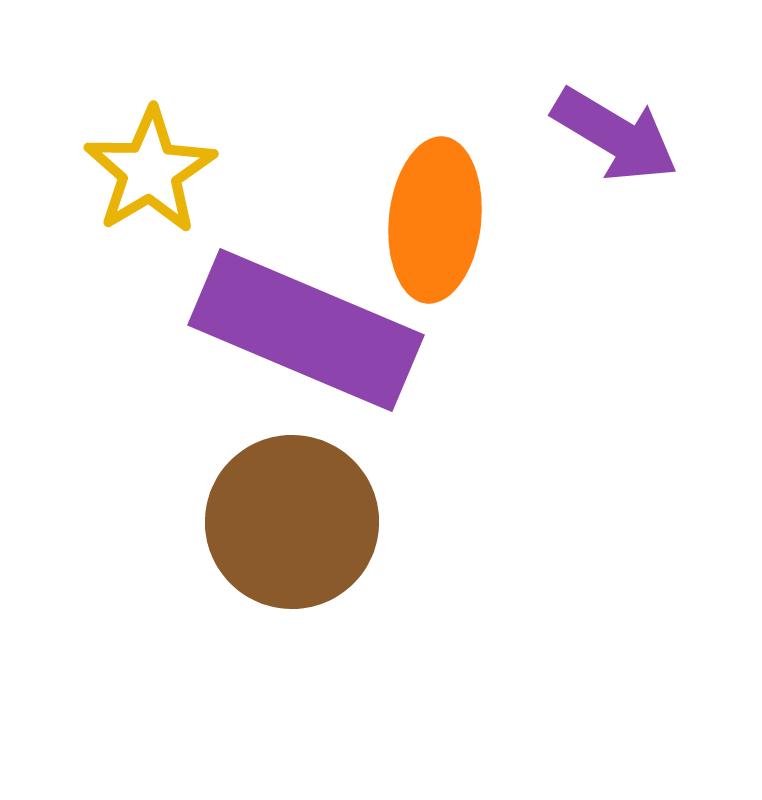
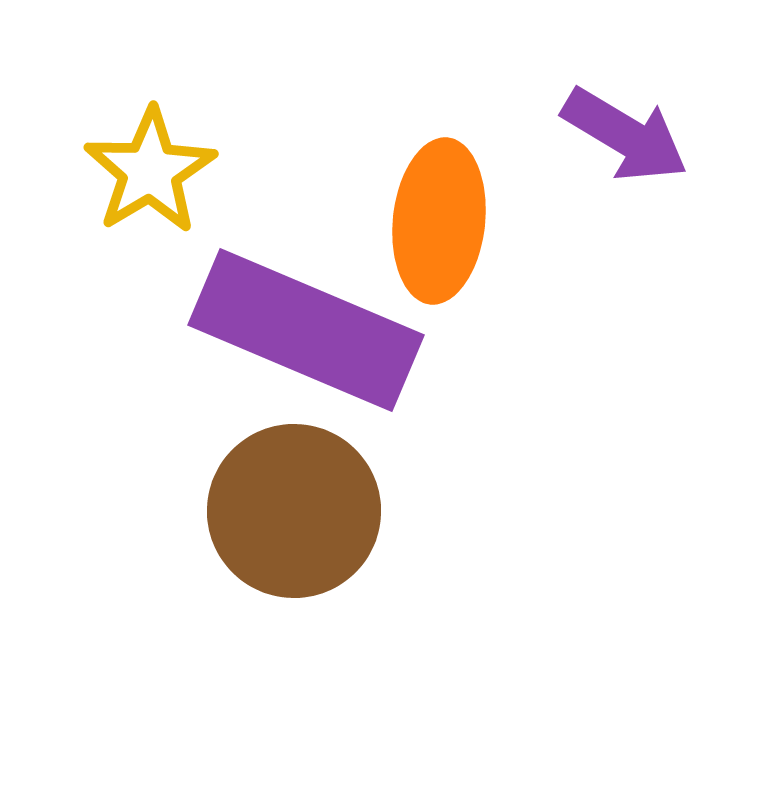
purple arrow: moved 10 px right
orange ellipse: moved 4 px right, 1 px down
brown circle: moved 2 px right, 11 px up
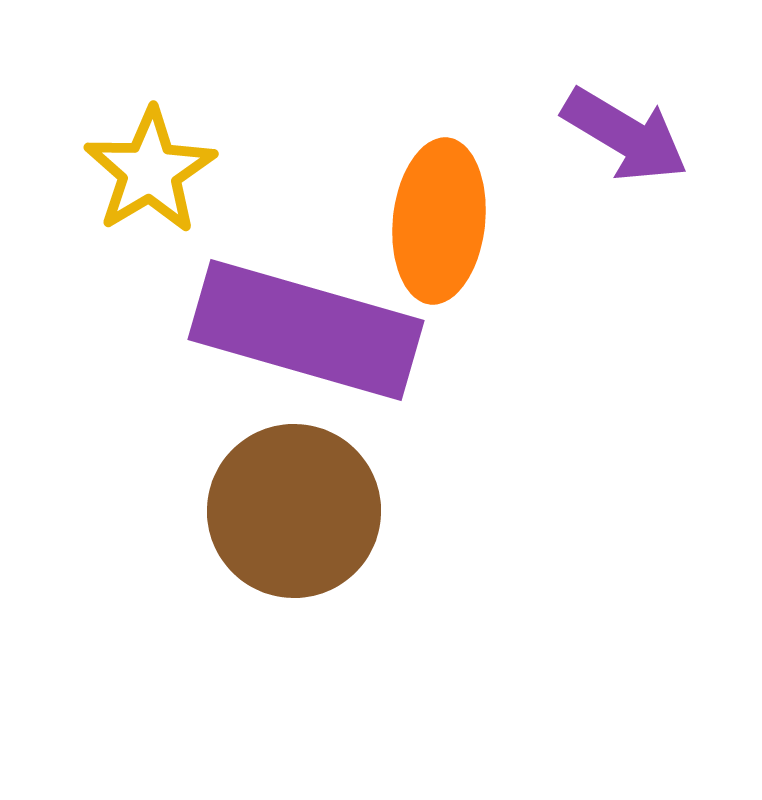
purple rectangle: rotated 7 degrees counterclockwise
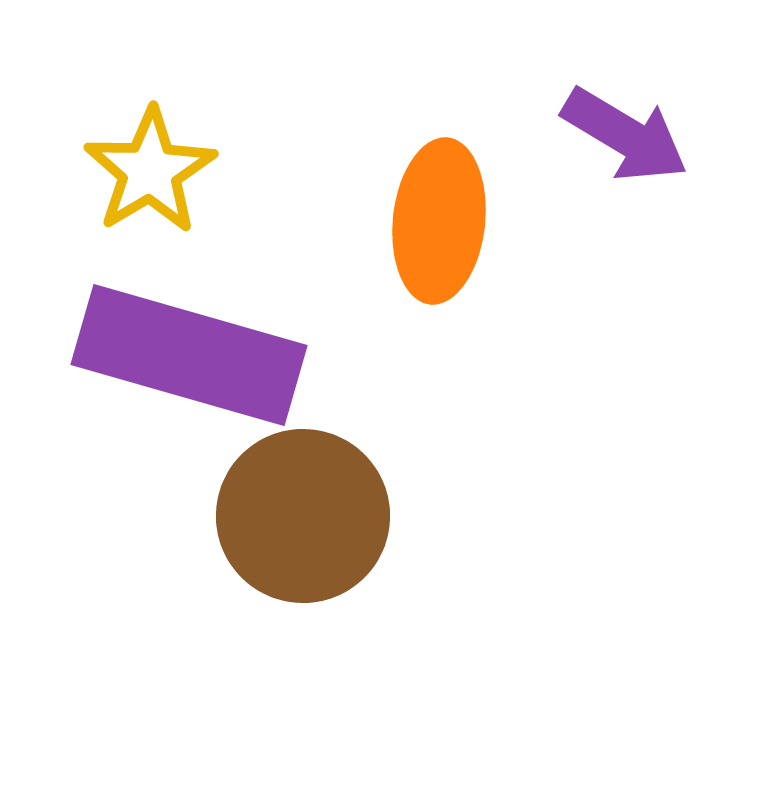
purple rectangle: moved 117 px left, 25 px down
brown circle: moved 9 px right, 5 px down
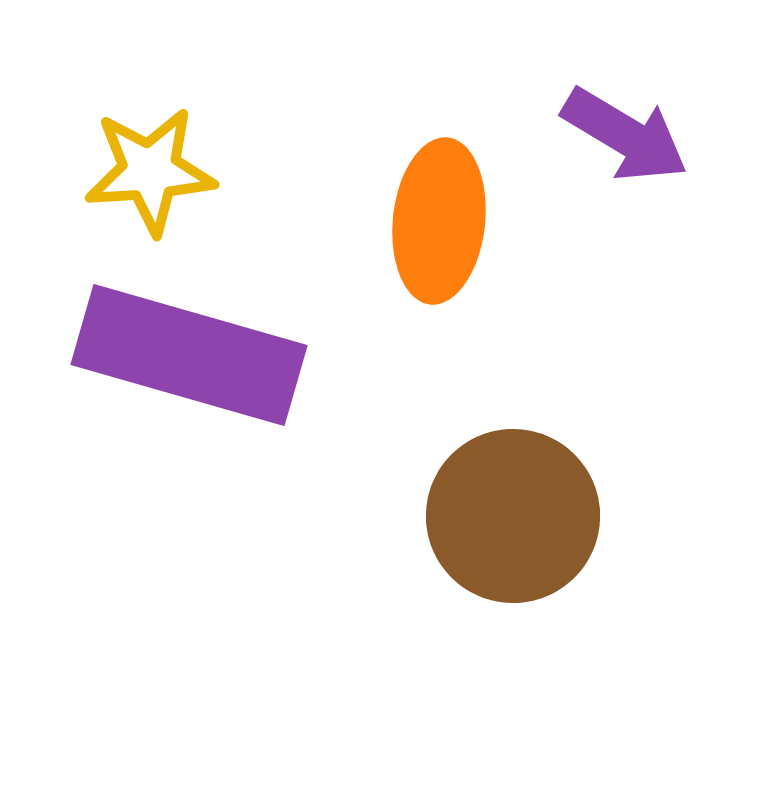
yellow star: rotated 27 degrees clockwise
brown circle: moved 210 px right
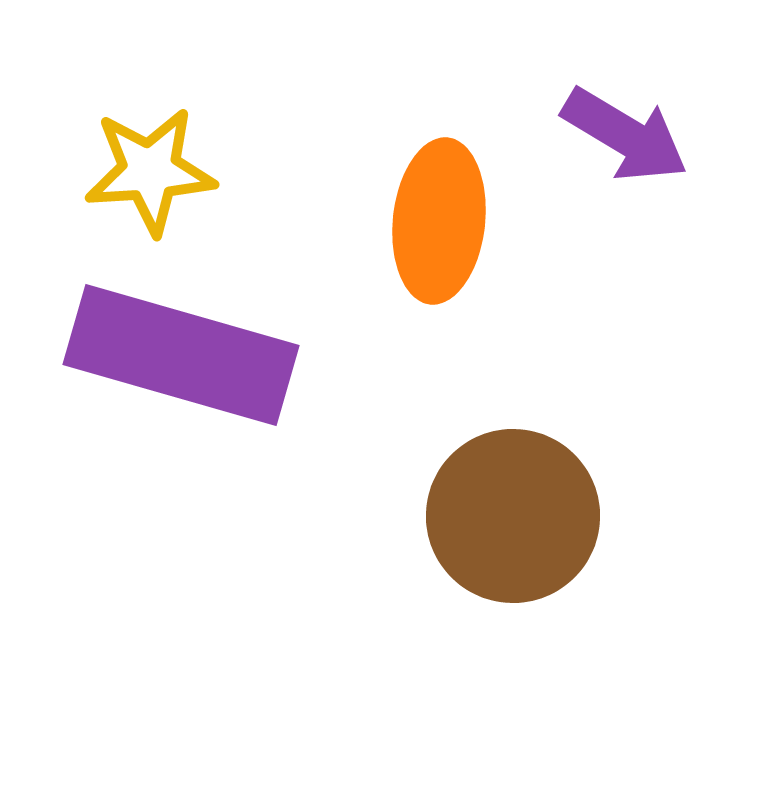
purple rectangle: moved 8 px left
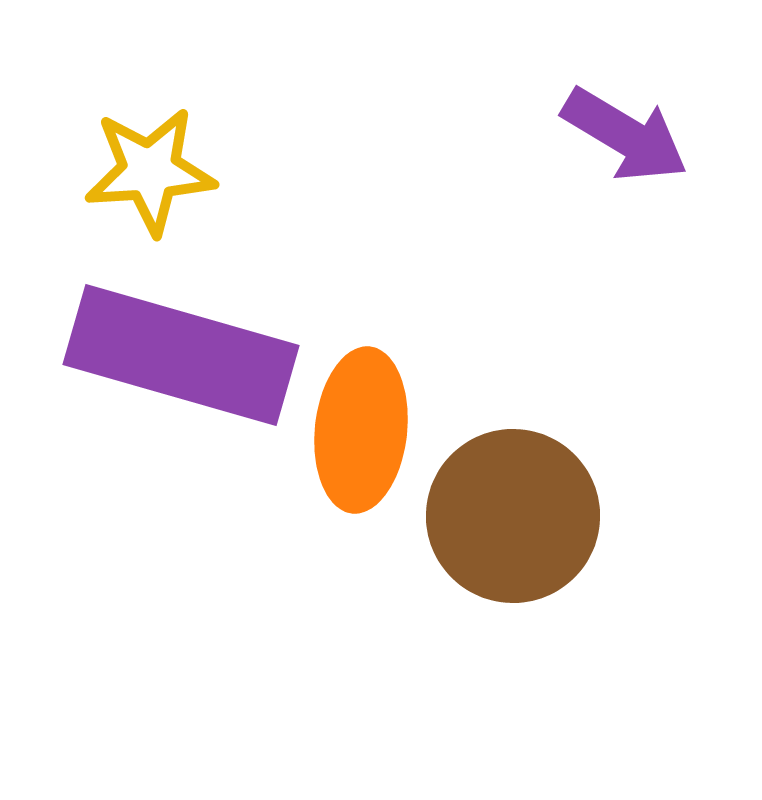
orange ellipse: moved 78 px left, 209 px down
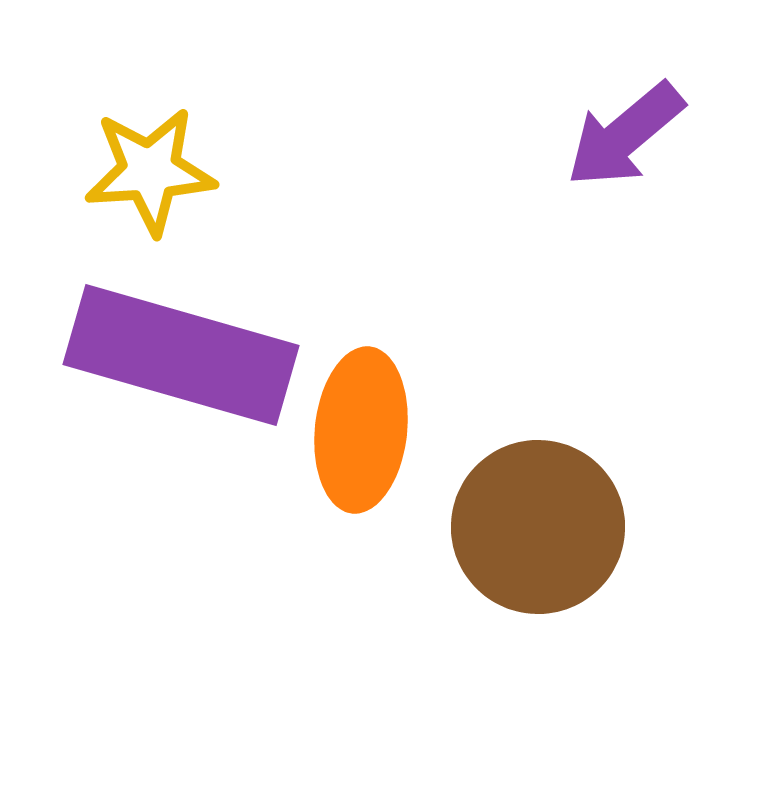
purple arrow: rotated 109 degrees clockwise
brown circle: moved 25 px right, 11 px down
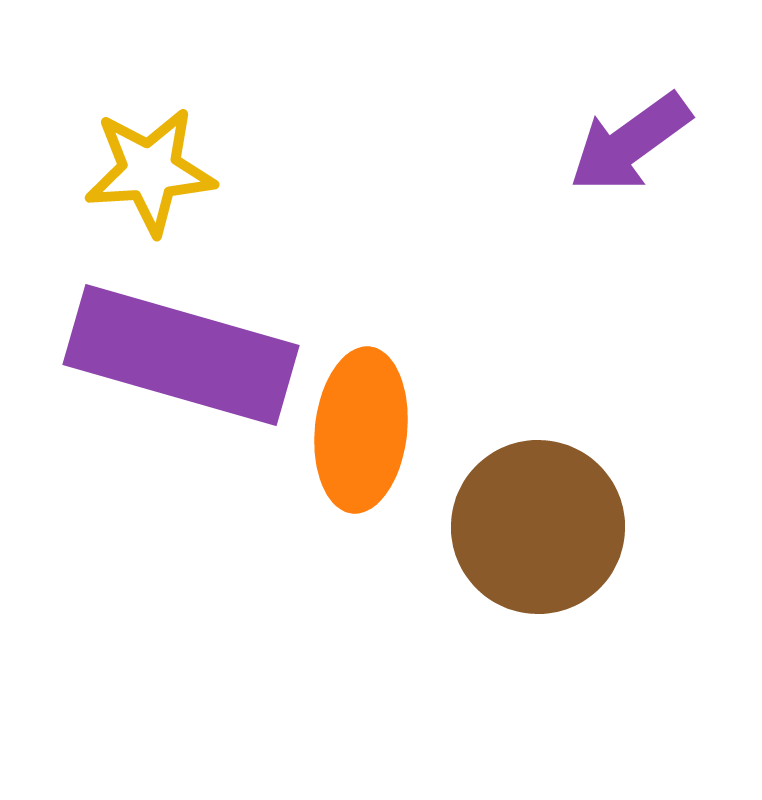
purple arrow: moved 5 px right, 8 px down; rotated 4 degrees clockwise
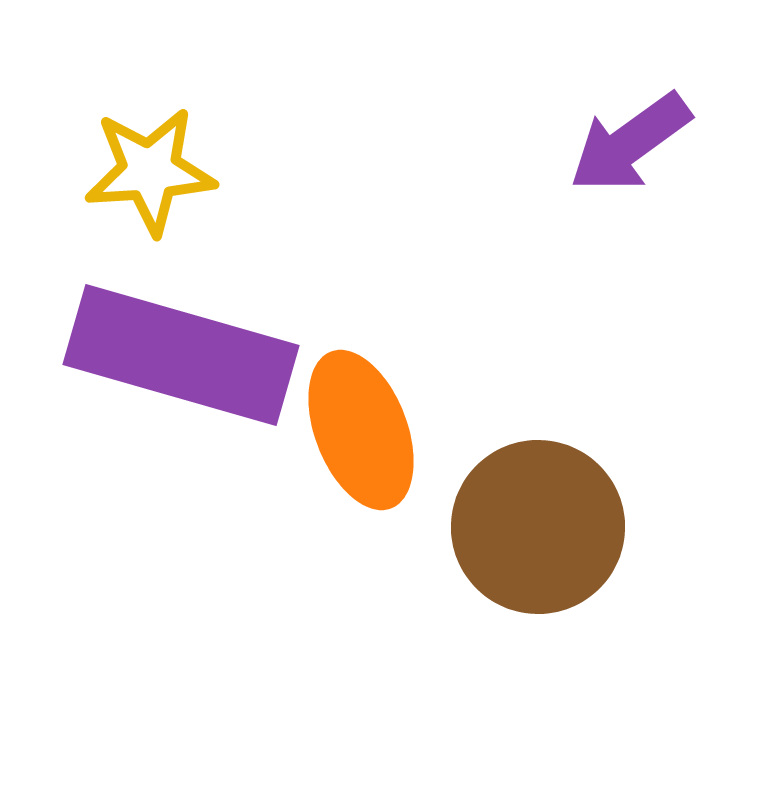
orange ellipse: rotated 27 degrees counterclockwise
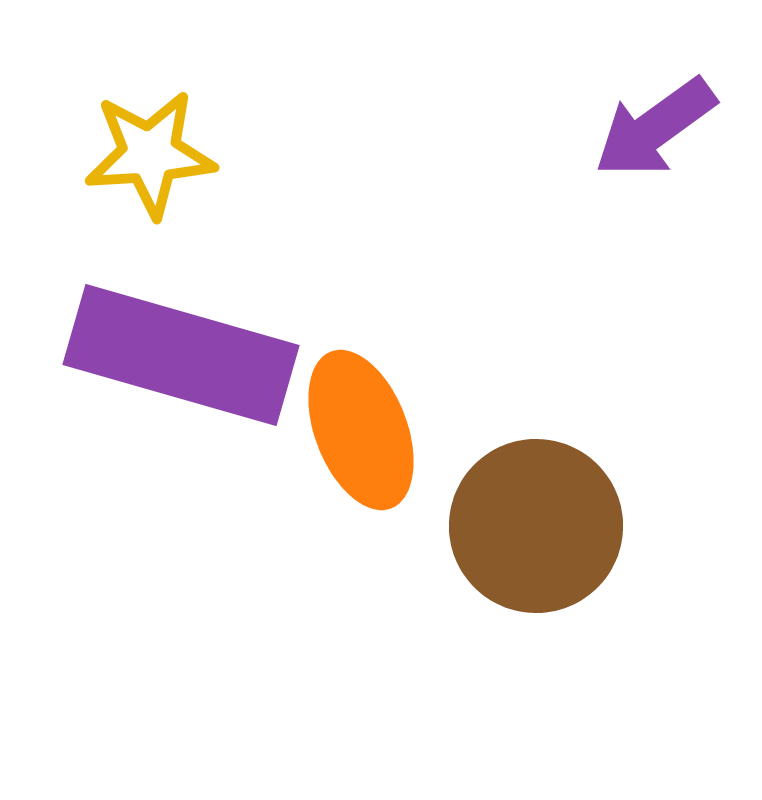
purple arrow: moved 25 px right, 15 px up
yellow star: moved 17 px up
brown circle: moved 2 px left, 1 px up
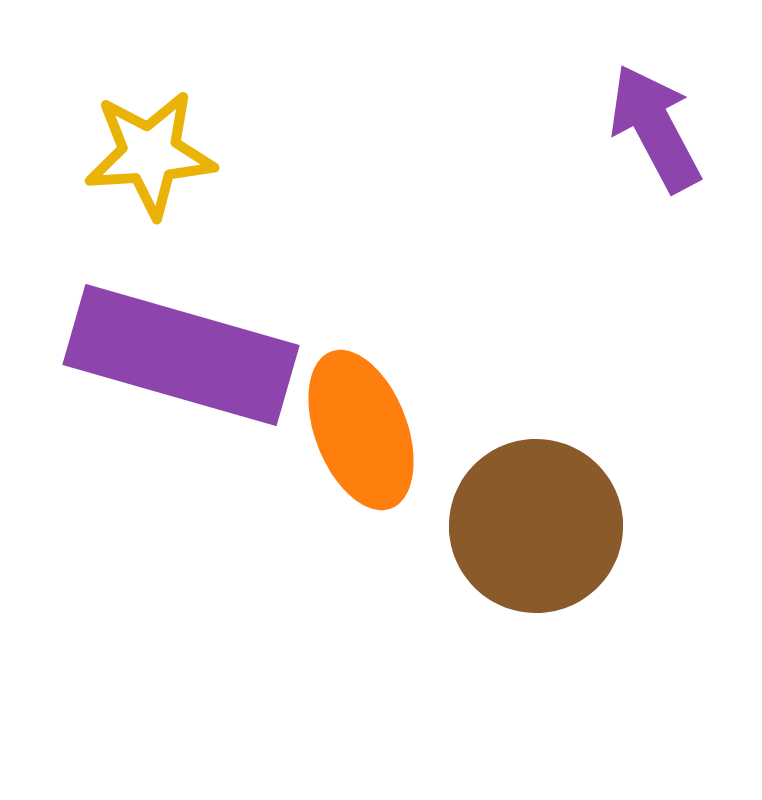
purple arrow: rotated 98 degrees clockwise
